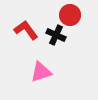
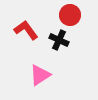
black cross: moved 3 px right, 5 px down
pink triangle: moved 1 px left, 3 px down; rotated 15 degrees counterclockwise
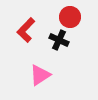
red circle: moved 2 px down
red L-shape: rotated 100 degrees counterclockwise
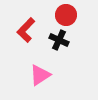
red circle: moved 4 px left, 2 px up
